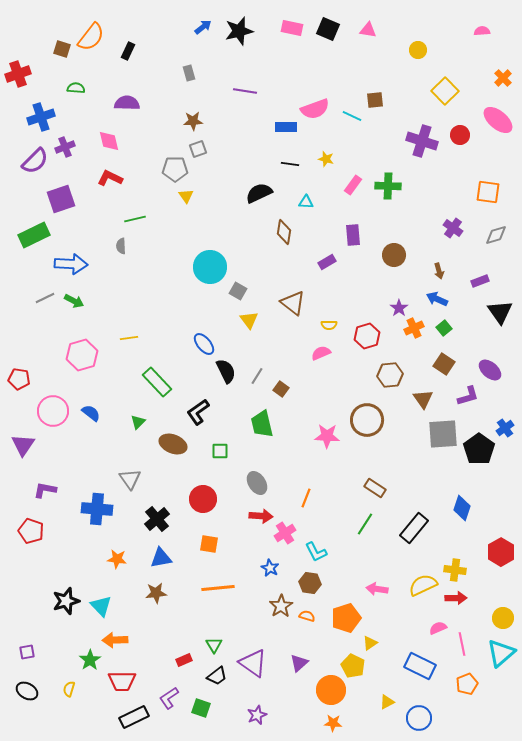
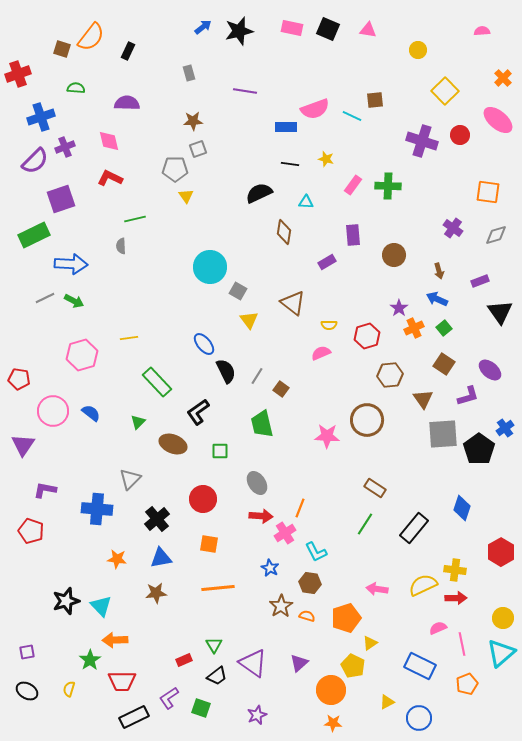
gray triangle at (130, 479): rotated 20 degrees clockwise
orange line at (306, 498): moved 6 px left, 10 px down
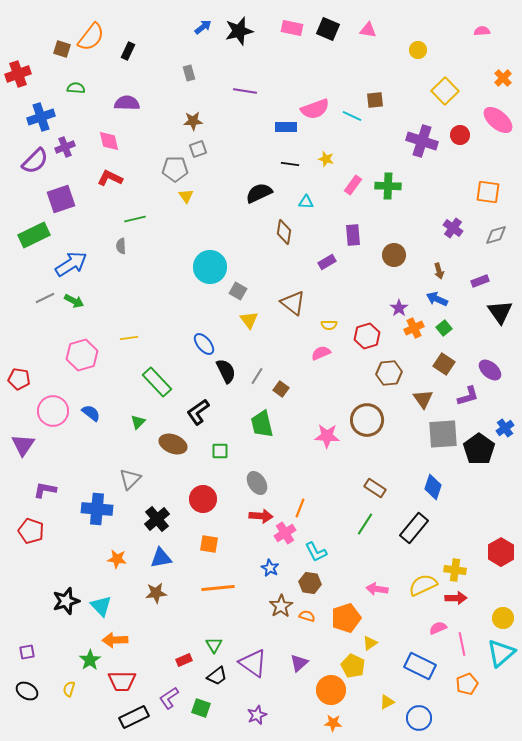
blue arrow at (71, 264): rotated 36 degrees counterclockwise
brown hexagon at (390, 375): moved 1 px left, 2 px up
blue diamond at (462, 508): moved 29 px left, 21 px up
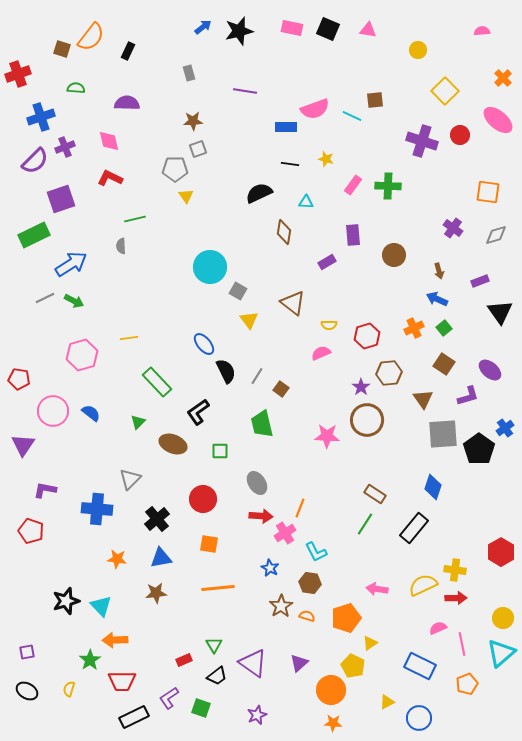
purple star at (399, 308): moved 38 px left, 79 px down
brown rectangle at (375, 488): moved 6 px down
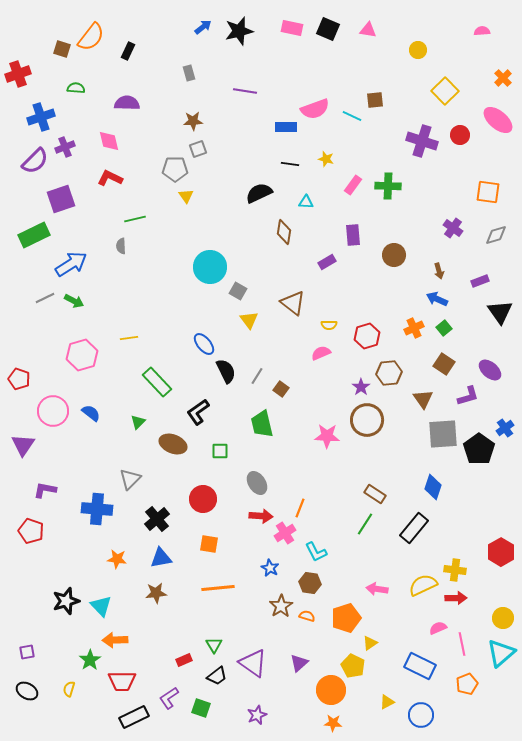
red pentagon at (19, 379): rotated 10 degrees clockwise
blue circle at (419, 718): moved 2 px right, 3 px up
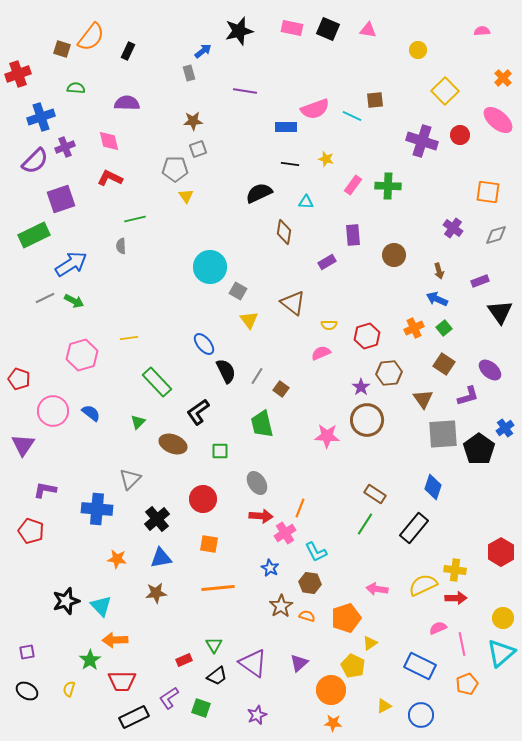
blue arrow at (203, 27): moved 24 px down
yellow triangle at (387, 702): moved 3 px left, 4 px down
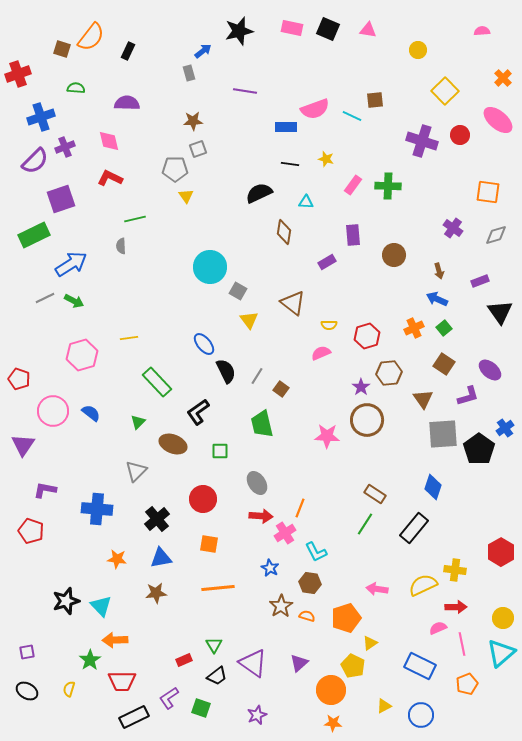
gray triangle at (130, 479): moved 6 px right, 8 px up
red arrow at (456, 598): moved 9 px down
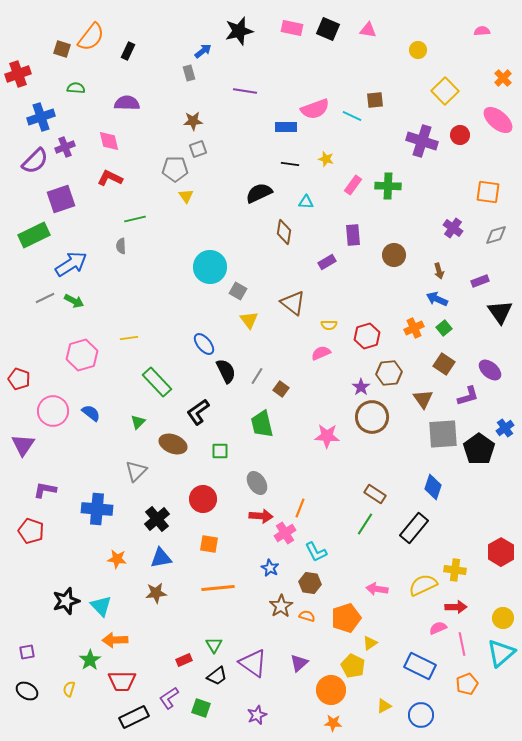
brown circle at (367, 420): moved 5 px right, 3 px up
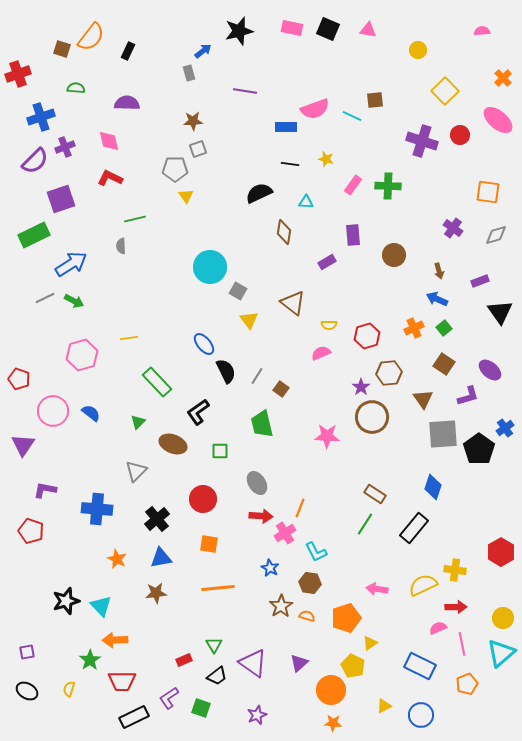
orange star at (117, 559): rotated 18 degrees clockwise
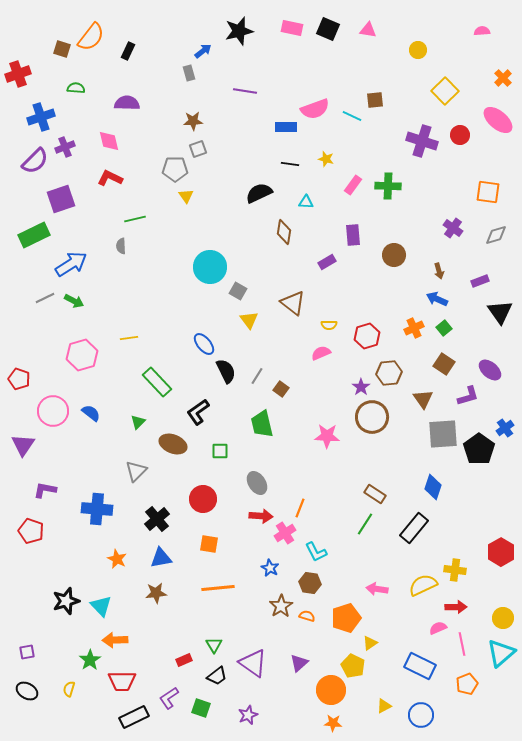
purple star at (257, 715): moved 9 px left
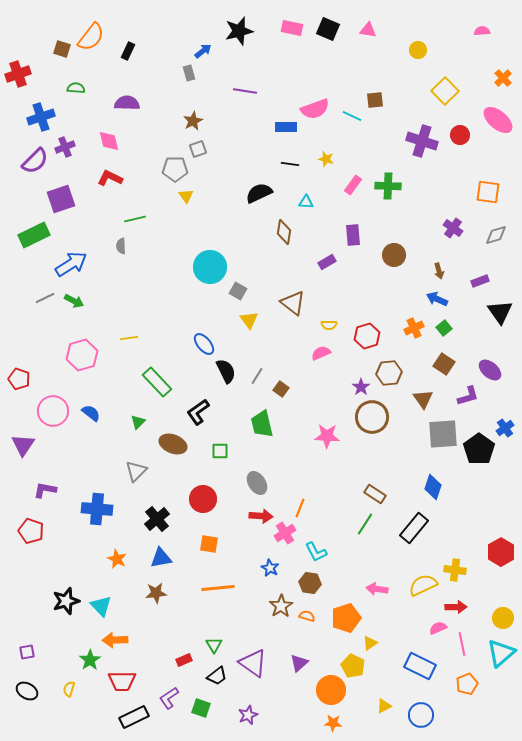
brown star at (193, 121): rotated 24 degrees counterclockwise
